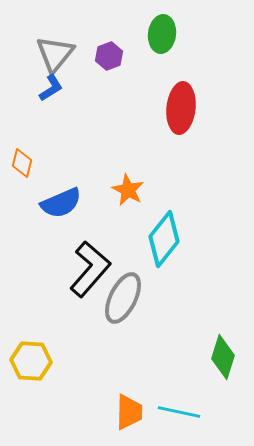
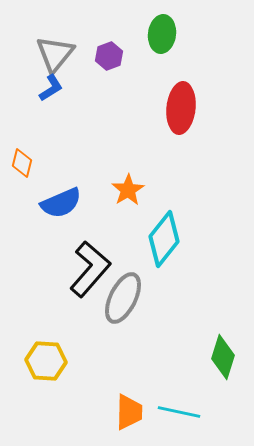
orange star: rotated 12 degrees clockwise
yellow hexagon: moved 15 px right
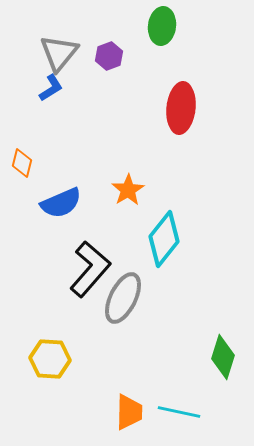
green ellipse: moved 8 px up
gray triangle: moved 4 px right, 1 px up
yellow hexagon: moved 4 px right, 2 px up
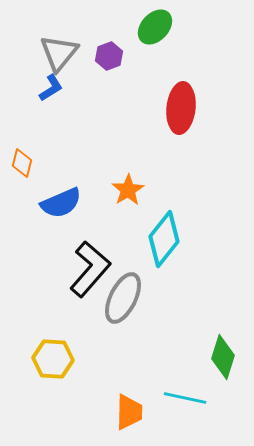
green ellipse: moved 7 px left, 1 px down; rotated 36 degrees clockwise
yellow hexagon: moved 3 px right
cyan line: moved 6 px right, 14 px up
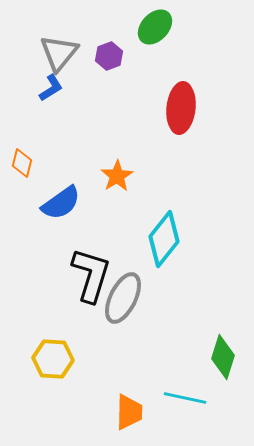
orange star: moved 11 px left, 14 px up
blue semicircle: rotated 12 degrees counterclockwise
black L-shape: moved 1 px right, 6 px down; rotated 24 degrees counterclockwise
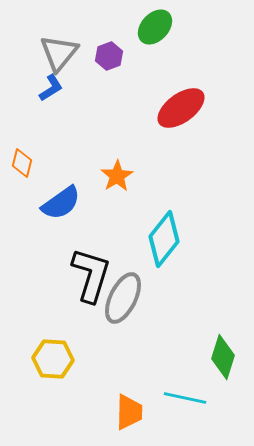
red ellipse: rotated 48 degrees clockwise
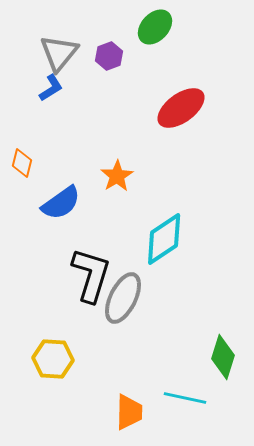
cyan diamond: rotated 18 degrees clockwise
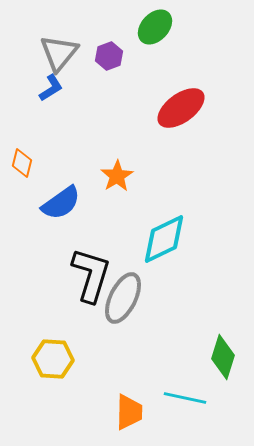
cyan diamond: rotated 8 degrees clockwise
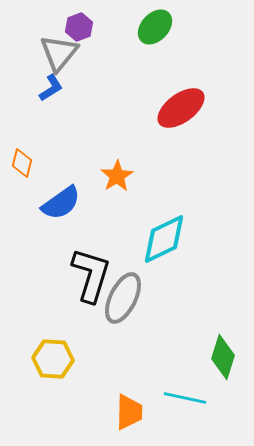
purple hexagon: moved 30 px left, 29 px up
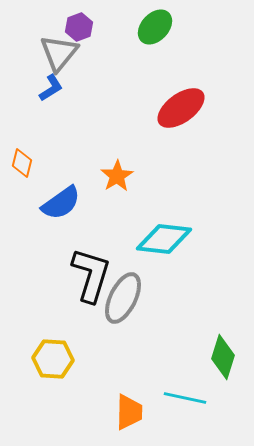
cyan diamond: rotated 32 degrees clockwise
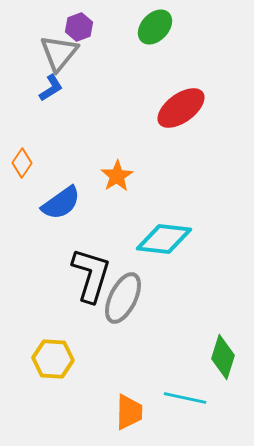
orange diamond: rotated 20 degrees clockwise
